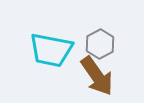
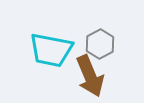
brown arrow: moved 7 px left; rotated 12 degrees clockwise
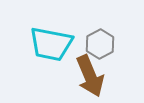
cyan trapezoid: moved 6 px up
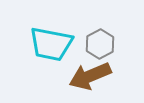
brown arrow: rotated 90 degrees clockwise
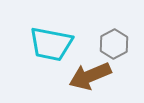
gray hexagon: moved 14 px right
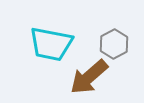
brown arrow: moved 1 px left, 1 px down; rotated 18 degrees counterclockwise
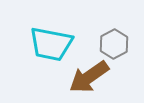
brown arrow: rotated 6 degrees clockwise
